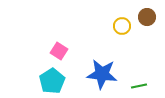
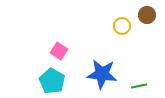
brown circle: moved 2 px up
cyan pentagon: rotated 10 degrees counterclockwise
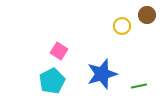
blue star: rotated 24 degrees counterclockwise
cyan pentagon: rotated 15 degrees clockwise
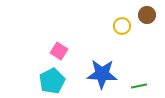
blue star: rotated 20 degrees clockwise
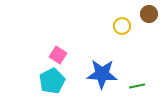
brown circle: moved 2 px right, 1 px up
pink square: moved 1 px left, 4 px down
green line: moved 2 px left
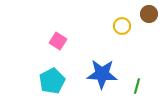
pink square: moved 14 px up
green line: rotated 63 degrees counterclockwise
